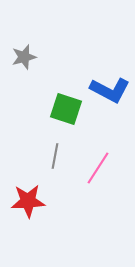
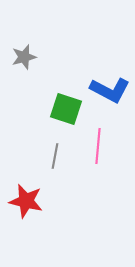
pink line: moved 22 px up; rotated 28 degrees counterclockwise
red star: moved 2 px left; rotated 16 degrees clockwise
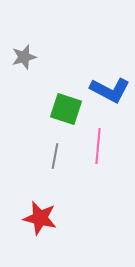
red star: moved 14 px right, 17 px down
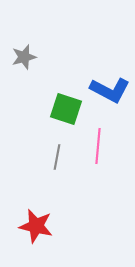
gray line: moved 2 px right, 1 px down
red star: moved 4 px left, 8 px down
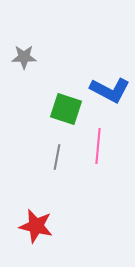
gray star: rotated 15 degrees clockwise
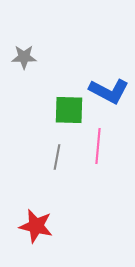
blue L-shape: moved 1 px left, 1 px down
green square: moved 3 px right, 1 px down; rotated 16 degrees counterclockwise
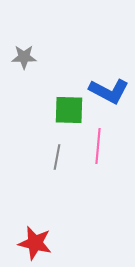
red star: moved 1 px left, 17 px down
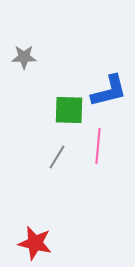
blue L-shape: rotated 42 degrees counterclockwise
gray line: rotated 20 degrees clockwise
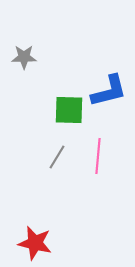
pink line: moved 10 px down
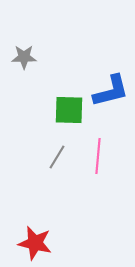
blue L-shape: moved 2 px right
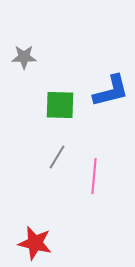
green square: moved 9 px left, 5 px up
pink line: moved 4 px left, 20 px down
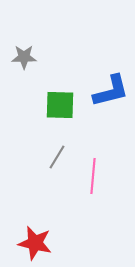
pink line: moved 1 px left
